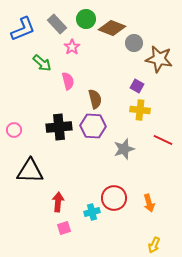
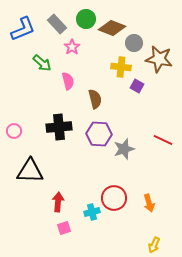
yellow cross: moved 19 px left, 43 px up
purple hexagon: moved 6 px right, 8 px down
pink circle: moved 1 px down
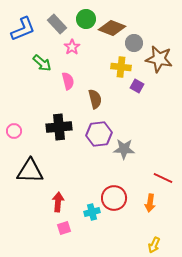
purple hexagon: rotated 10 degrees counterclockwise
red line: moved 38 px down
gray star: rotated 20 degrees clockwise
orange arrow: moved 1 px right; rotated 24 degrees clockwise
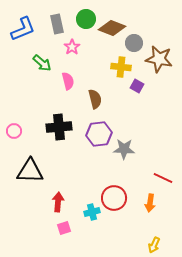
gray rectangle: rotated 30 degrees clockwise
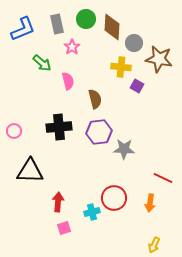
brown diamond: moved 1 px up; rotated 72 degrees clockwise
purple hexagon: moved 2 px up
